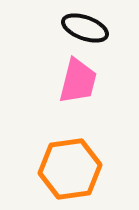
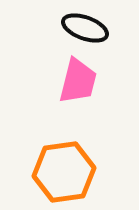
orange hexagon: moved 6 px left, 3 px down
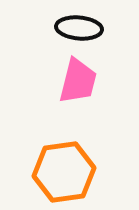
black ellipse: moved 6 px left; rotated 15 degrees counterclockwise
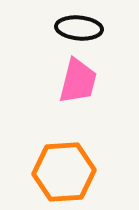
orange hexagon: rotated 4 degrees clockwise
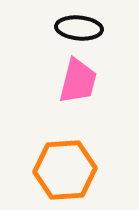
orange hexagon: moved 1 px right, 2 px up
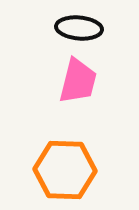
orange hexagon: rotated 6 degrees clockwise
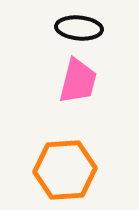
orange hexagon: rotated 6 degrees counterclockwise
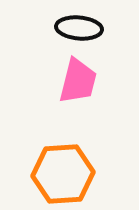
orange hexagon: moved 2 px left, 4 px down
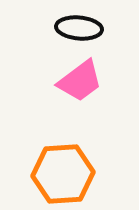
pink trapezoid: moved 2 px right; rotated 39 degrees clockwise
